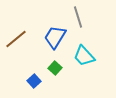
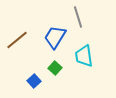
brown line: moved 1 px right, 1 px down
cyan trapezoid: rotated 35 degrees clockwise
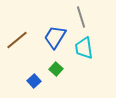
gray line: moved 3 px right
cyan trapezoid: moved 8 px up
green square: moved 1 px right, 1 px down
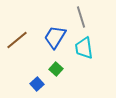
blue square: moved 3 px right, 3 px down
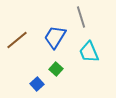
cyan trapezoid: moved 5 px right, 4 px down; rotated 15 degrees counterclockwise
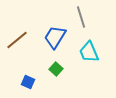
blue square: moved 9 px left, 2 px up; rotated 24 degrees counterclockwise
